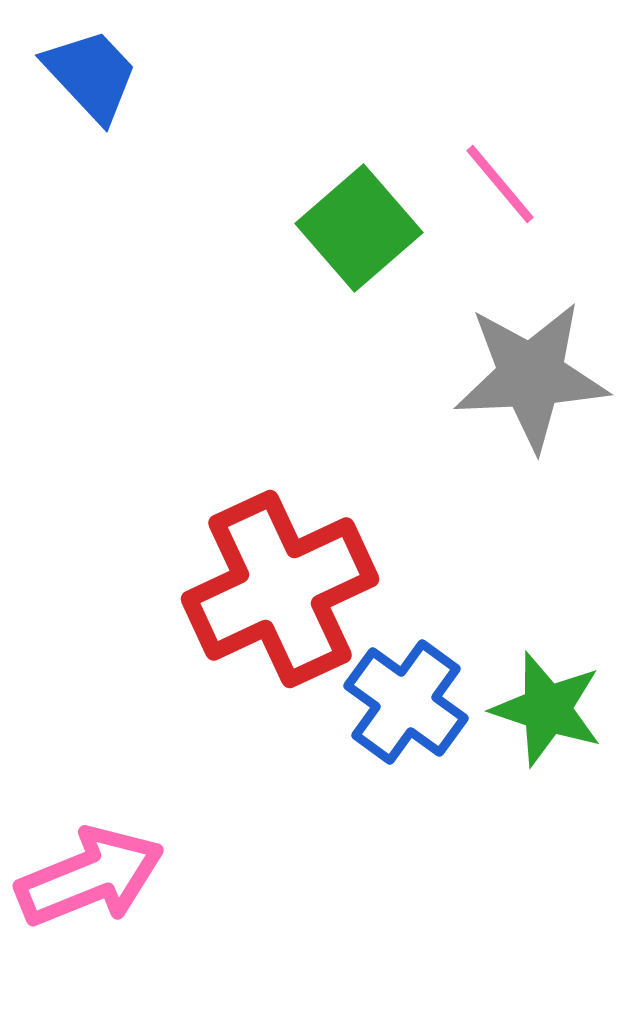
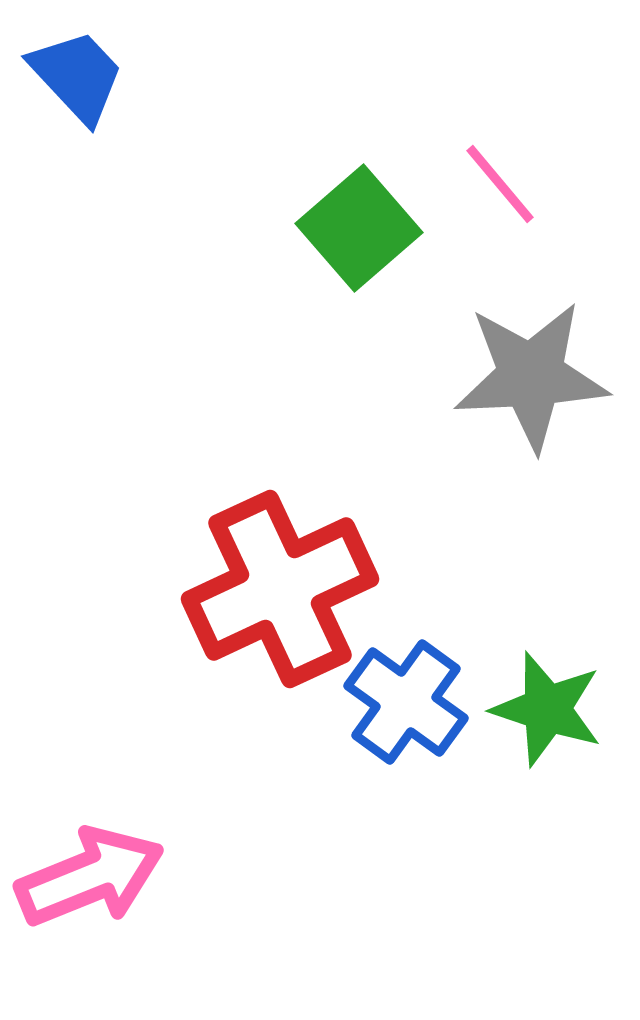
blue trapezoid: moved 14 px left, 1 px down
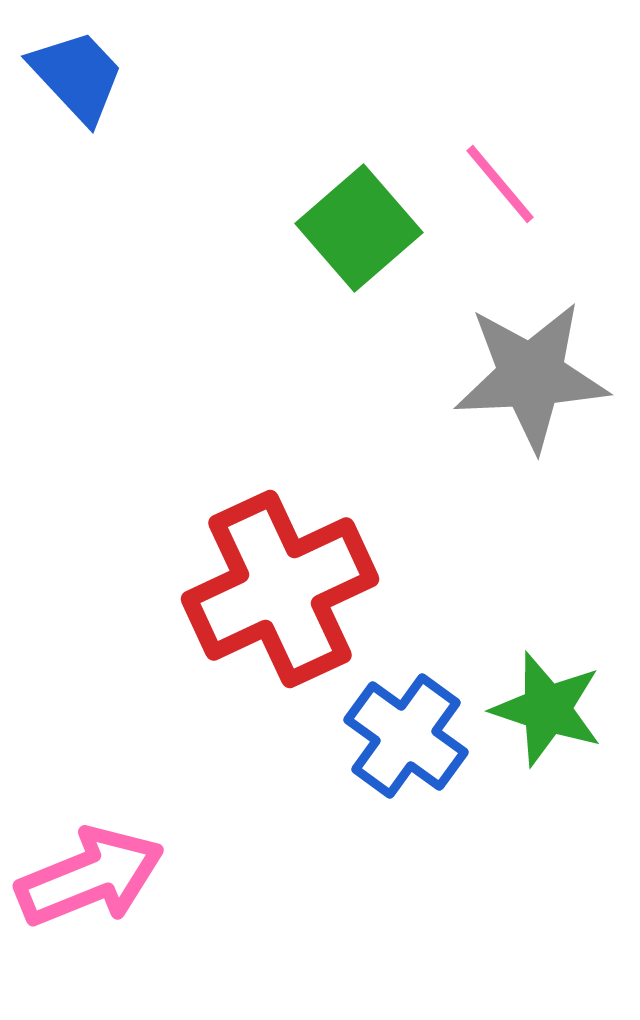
blue cross: moved 34 px down
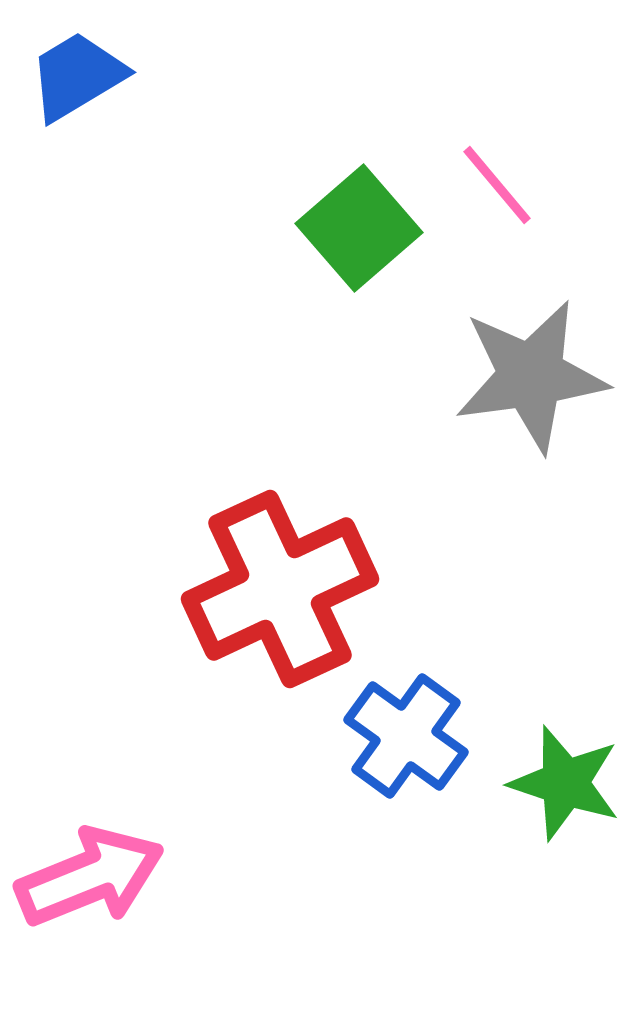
blue trapezoid: rotated 78 degrees counterclockwise
pink line: moved 3 px left, 1 px down
gray star: rotated 5 degrees counterclockwise
green star: moved 18 px right, 74 px down
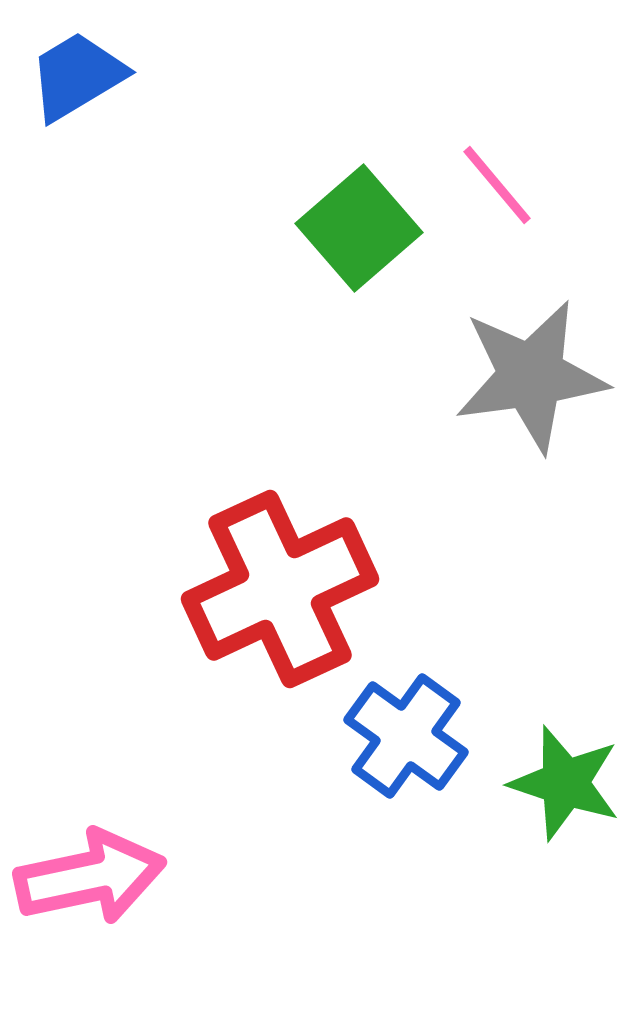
pink arrow: rotated 10 degrees clockwise
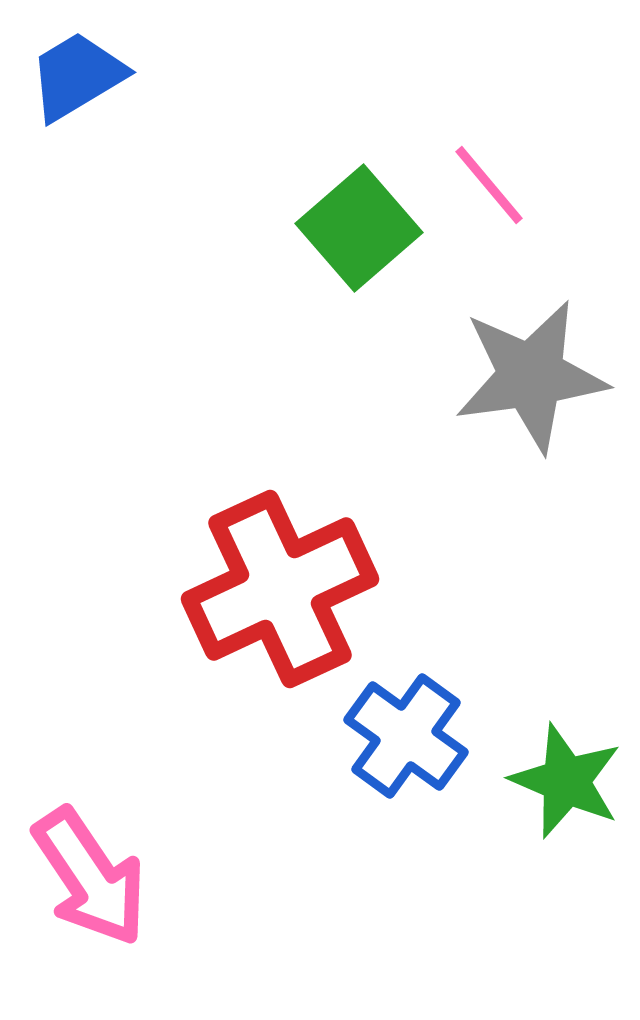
pink line: moved 8 px left
green star: moved 1 px right, 2 px up; rotated 5 degrees clockwise
pink arrow: rotated 68 degrees clockwise
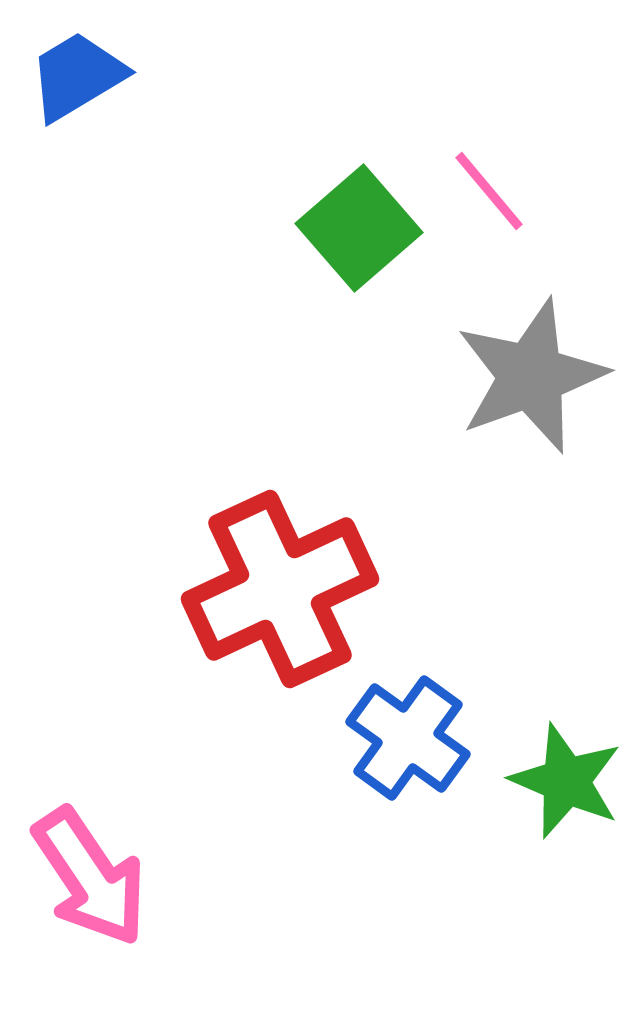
pink line: moved 6 px down
gray star: rotated 12 degrees counterclockwise
blue cross: moved 2 px right, 2 px down
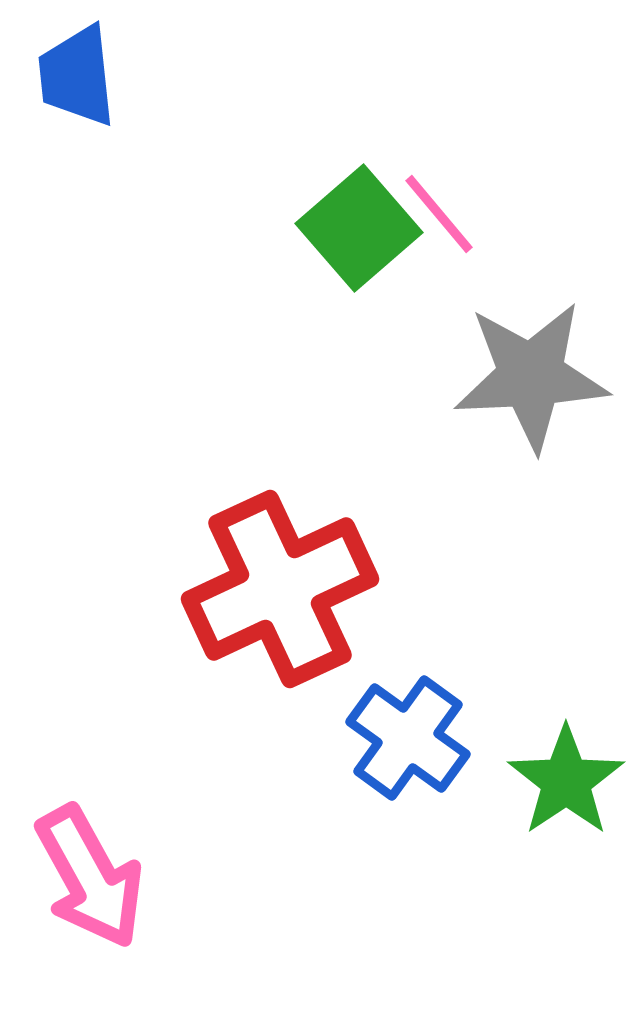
blue trapezoid: rotated 65 degrees counterclockwise
pink line: moved 50 px left, 23 px down
gray star: rotated 17 degrees clockwise
green star: rotated 15 degrees clockwise
pink arrow: rotated 5 degrees clockwise
